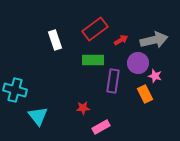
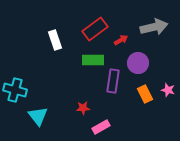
gray arrow: moved 13 px up
pink star: moved 13 px right, 14 px down
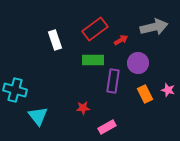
pink rectangle: moved 6 px right
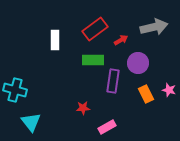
white rectangle: rotated 18 degrees clockwise
pink star: moved 1 px right
orange rectangle: moved 1 px right
cyan triangle: moved 7 px left, 6 px down
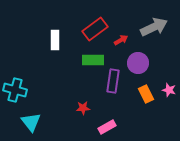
gray arrow: rotated 12 degrees counterclockwise
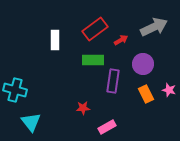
purple circle: moved 5 px right, 1 px down
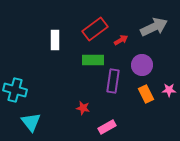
purple circle: moved 1 px left, 1 px down
pink star: rotated 16 degrees counterclockwise
red star: rotated 16 degrees clockwise
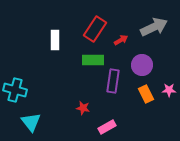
red rectangle: rotated 20 degrees counterclockwise
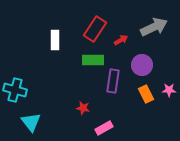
pink rectangle: moved 3 px left, 1 px down
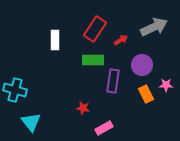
pink star: moved 3 px left, 5 px up
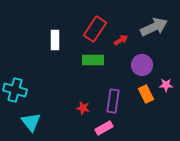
purple rectangle: moved 20 px down
